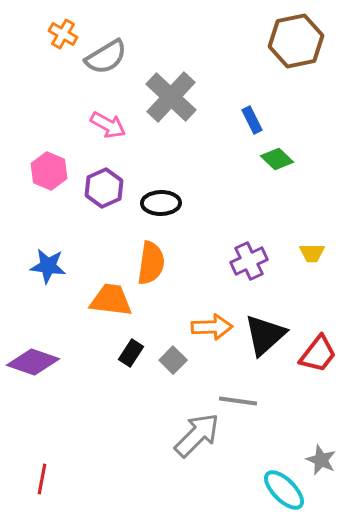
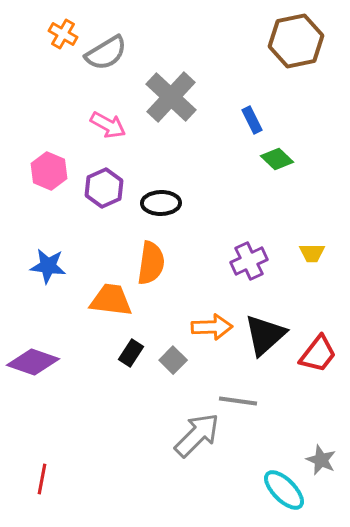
gray semicircle: moved 4 px up
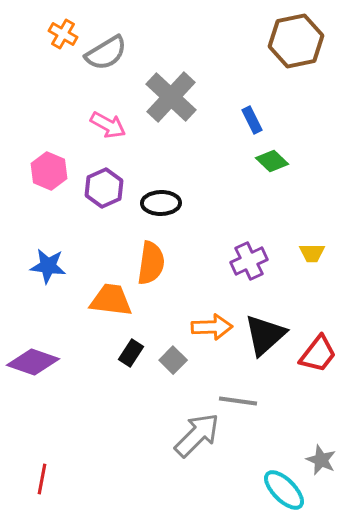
green diamond: moved 5 px left, 2 px down
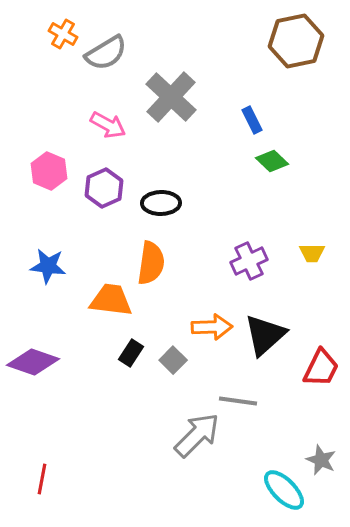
red trapezoid: moved 3 px right, 14 px down; rotated 12 degrees counterclockwise
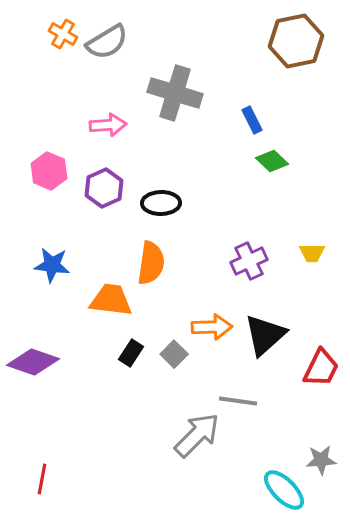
gray semicircle: moved 1 px right, 11 px up
gray cross: moved 4 px right, 4 px up; rotated 26 degrees counterclockwise
pink arrow: rotated 33 degrees counterclockwise
blue star: moved 4 px right, 1 px up
gray square: moved 1 px right, 6 px up
gray star: rotated 28 degrees counterclockwise
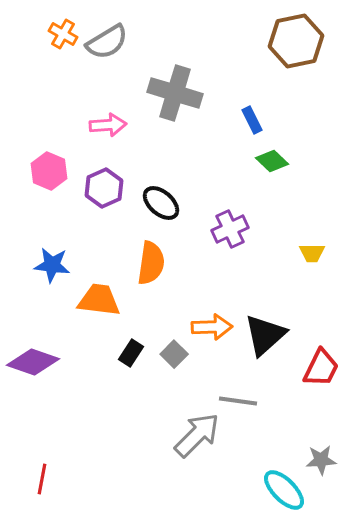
black ellipse: rotated 42 degrees clockwise
purple cross: moved 19 px left, 32 px up
orange trapezoid: moved 12 px left
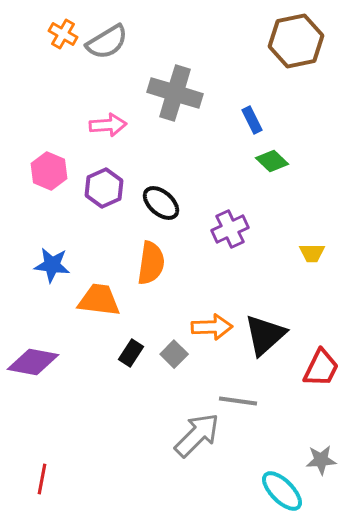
purple diamond: rotated 9 degrees counterclockwise
cyan ellipse: moved 2 px left, 1 px down
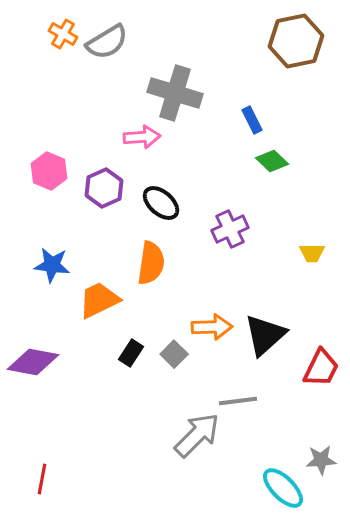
pink arrow: moved 34 px right, 12 px down
orange trapezoid: rotated 33 degrees counterclockwise
gray line: rotated 15 degrees counterclockwise
cyan ellipse: moved 1 px right, 3 px up
